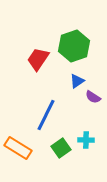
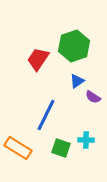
green square: rotated 36 degrees counterclockwise
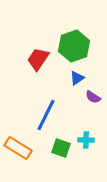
blue triangle: moved 3 px up
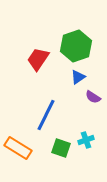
green hexagon: moved 2 px right
blue triangle: moved 1 px right, 1 px up
cyan cross: rotated 21 degrees counterclockwise
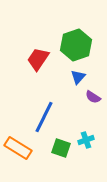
green hexagon: moved 1 px up
blue triangle: rotated 14 degrees counterclockwise
blue line: moved 2 px left, 2 px down
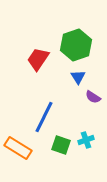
blue triangle: rotated 14 degrees counterclockwise
green square: moved 3 px up
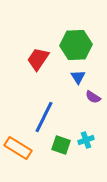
green hexagon: rotated 16 degrees clockwise
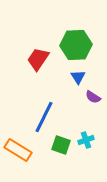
orange rectangle: moved 2 px down
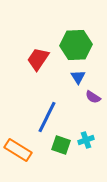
blue line: moved 3 px right
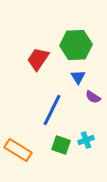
blue line: moved 5 px right, 7 px up
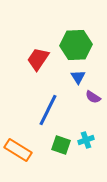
blue line: moved 4 px left
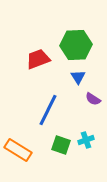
red trapezoid: rotated 35 degrees clockwise
purple semicircle: moved 2 px down
